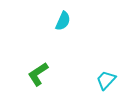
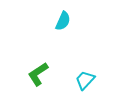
cyan trapezoid: moved 21 px left
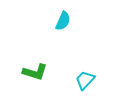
green L-shape: moved 3 px left, 2 px up; rotated 130 degrees counterclockwise
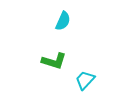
green L-shape: moved 19 px right, 11 px up
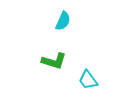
cyan trapezoid: moved 3 px right; rotated 80 degrees counterclockwise
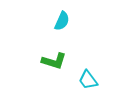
cyan semicircle: moved 1 px left
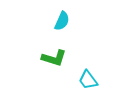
green L-shape: moved 3 px up
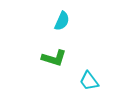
cyan trapezoid: moved 1 px right, 1 px down
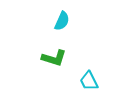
cyan trapezoid: rotated 10 degrees clockwise
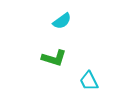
cyan semicircle: rotated 30 degrees clockwise
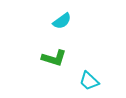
cyan trapezoid: rotated 20 degrees counterclockwise
